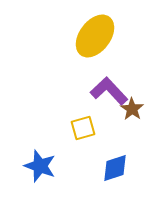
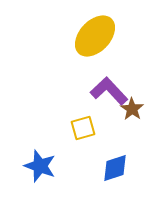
yellow ellipse: rotated 6 degrees clockwise
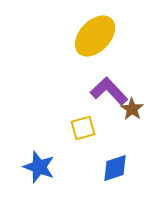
blue star: moved 1 px left, 1 px down
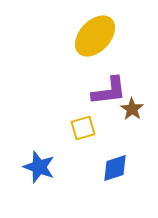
purple L-shape: rotated 126 degrees clockwise
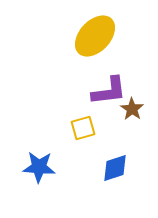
blue star: rotated 16 degrees counterclockwise
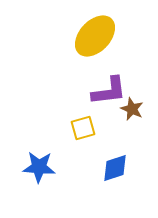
brown star: rotated 10 degrees counterclockwise
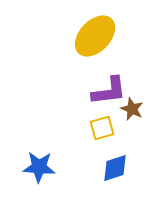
yellow square: moved 19 px right
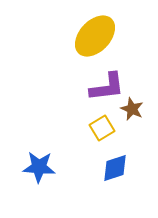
purple L-shape: moved 2 px left, 4 px up
yellow square: rotated 15 degrees counterclockwise
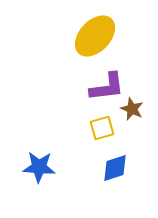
yellow square: rotated 15 degrees clockwise
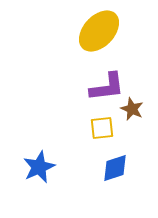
yellow ellipse: moved 4 px right, 5 px up
yellow square: rotated 10 degrees clockwise
blue star: rotated 28 degrees counterclockwise
